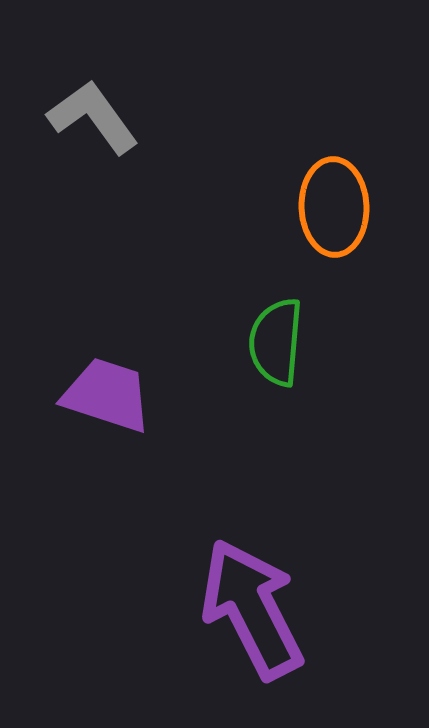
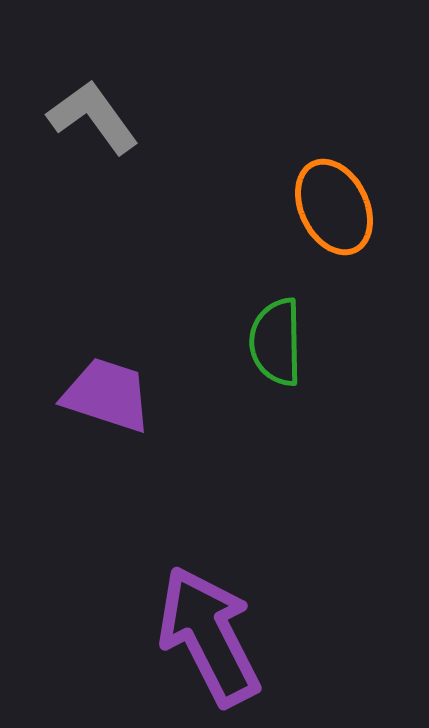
orange ellipse: rotated 24 degrees counterclockwise
green semicircle: rotated 6 degrees counterclockwise
purple arrow: moved 43 px left, 27 px down
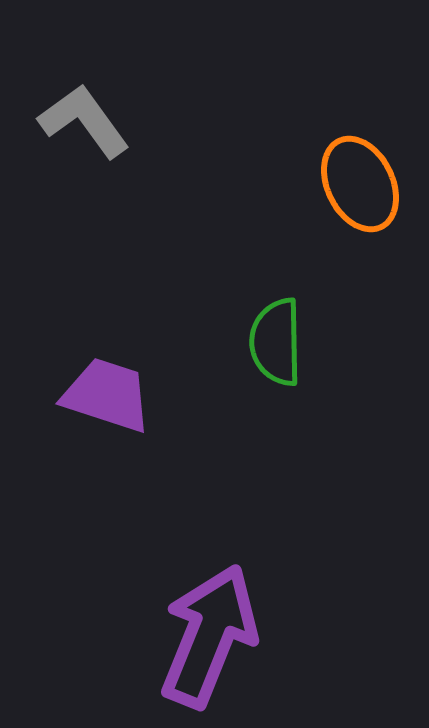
gray L-shape: moved 9 px left, 4 px down
orange ellipse: moved 26 px right, 23 px up
purple arrow: rotated 49 degrees clockwise
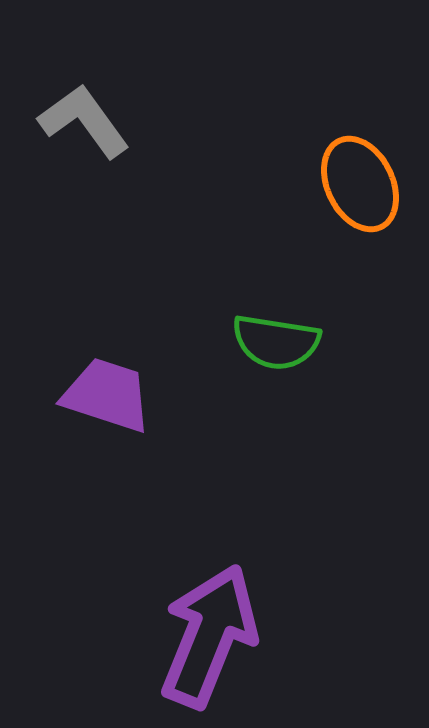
green semicircle: rotated 80 degrees counterclockwise
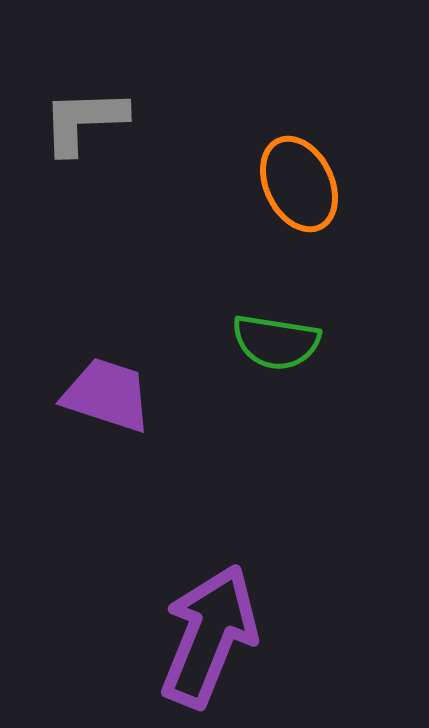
gray L-shape: rotated 56 degrees counterclockwise
orange ellipse: moved 61 px left
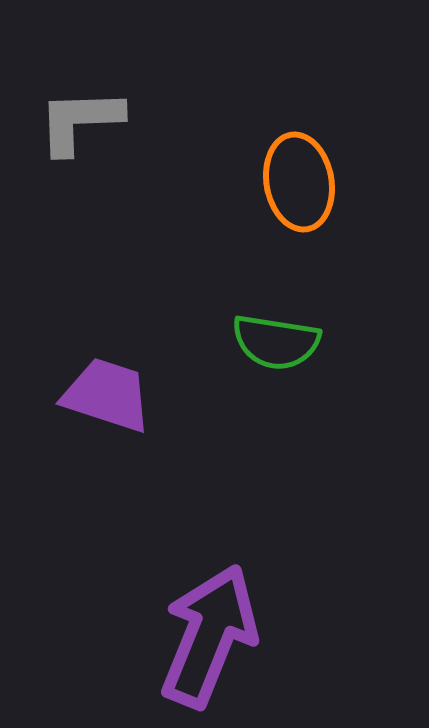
gray L-shape: moved 4 px left
orange ellipse: moved 2 px up; rotated 16 degrees clockwise
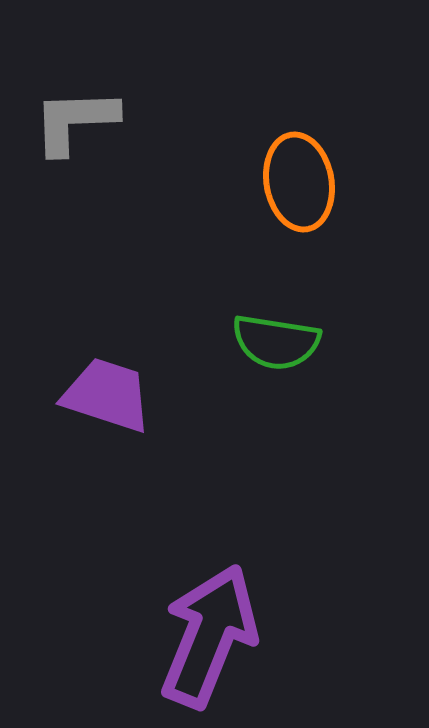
gray L-shape: moved 5 px left
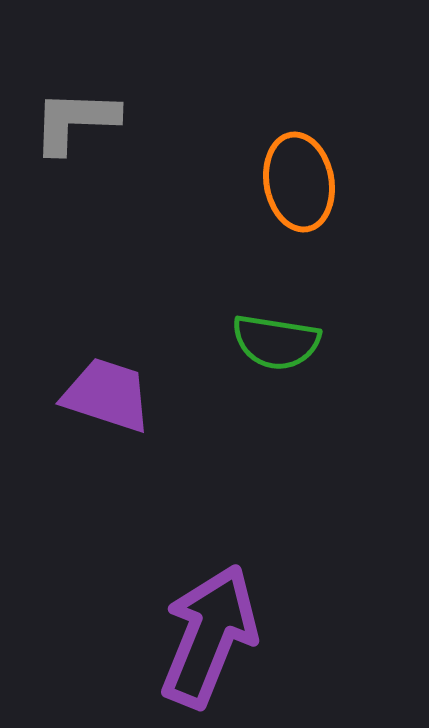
gray L-shape: rotated 4 degrees clockwise
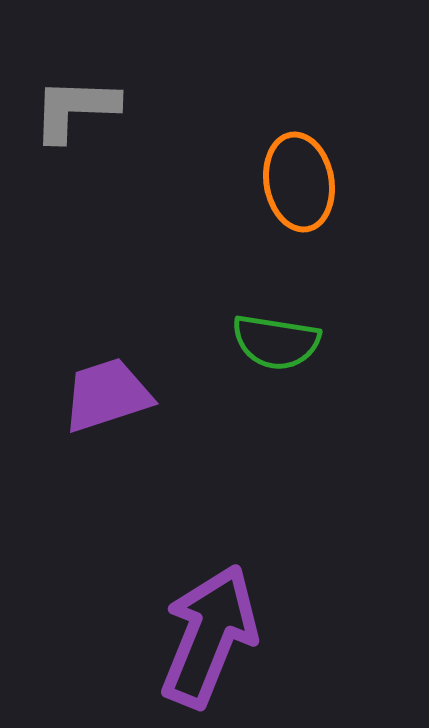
gray L-shape: moved 12 px up
purple trapezoid: rotated 36 degrees counterclockwise
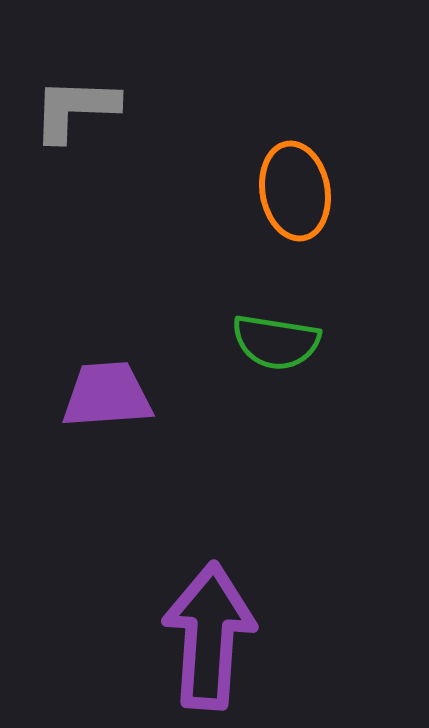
orange ellipse: moved 4 px left, 9 px down
purple trapezoid: rotated 14 degrees clockwise
purple arrow: rotated 18 degrees counterclockwise
